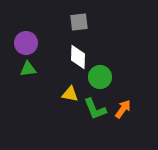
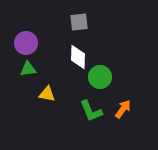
yellow triangle: moved 23 px left
green L-shape: moved 4 px left, 2 px down
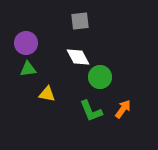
gray square: moved 1 px right, 1 px up
white diamond: rotated 30 degrees counterclockwise
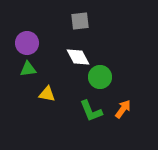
purple circle: moved 1 px right
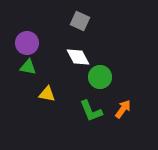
gray square: rotated 30 degrees clockwise
green triangle: moved 2 px up; rotated 18 degrees clockwise
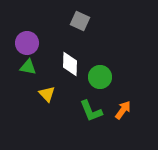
white diamond: moved 8 px left, 7 px down; rotated 30 degrees clockwise
yellow triangle: rotated 36 degrees clockwise
orange arrow: moved 1 px down
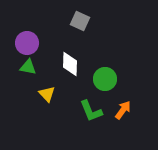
green circle: moved 5 px right, 2 px down
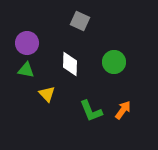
green triangle: moved 2 px left, 3 px down
green circle: moved 9 px right, 17 px up
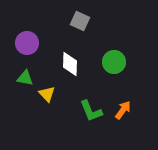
green triangle: moved 1 px left, 8 px down
